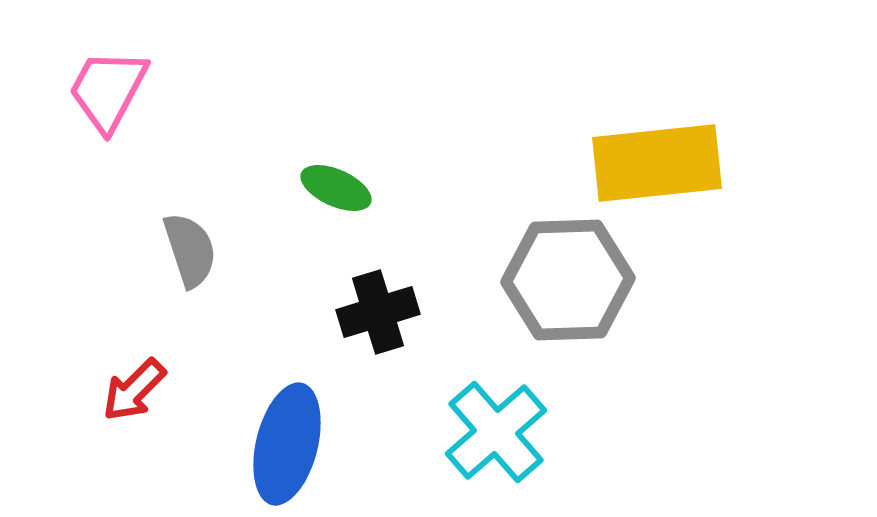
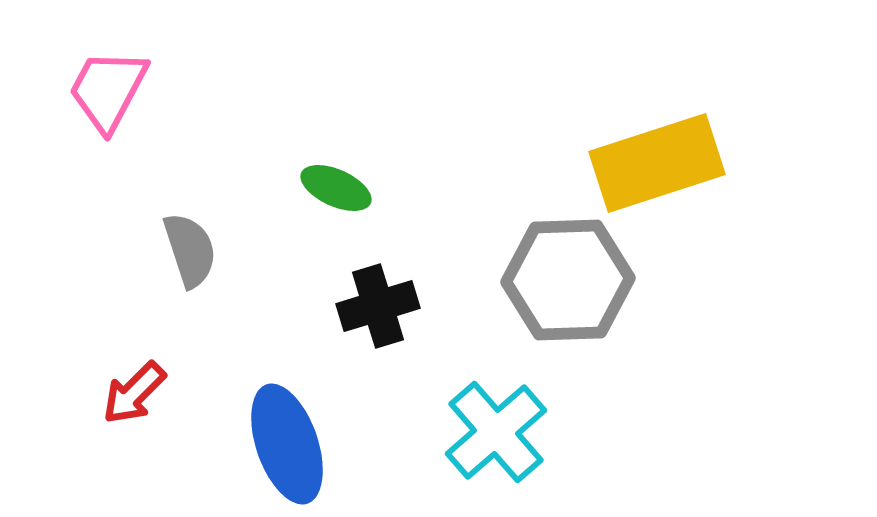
yellow rectangle: rotated 12 degrees counterclockwise
black cross: moved 6 px up
red arrow: moved 3 px down
blue ellipse: rotated 33 degrees counterclockwise
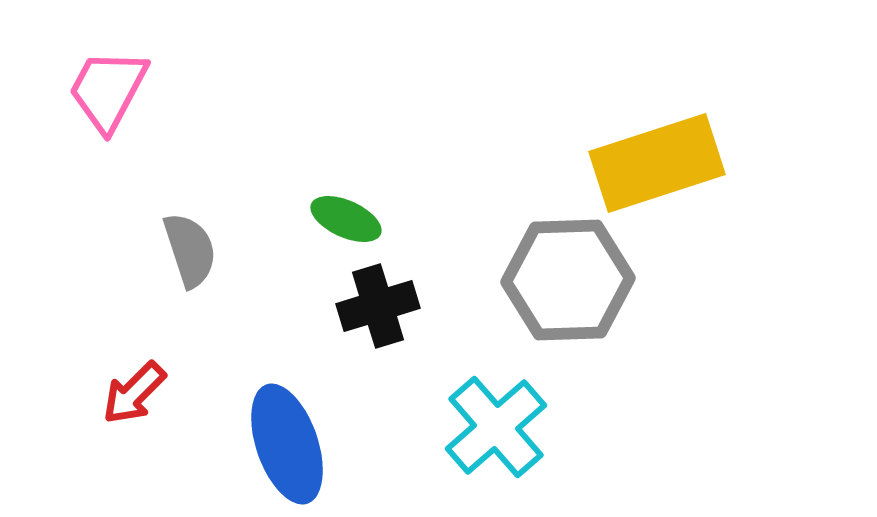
green ellipse: moved 10 px right, 31 px down
cyan cross: moved 5 px up
